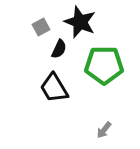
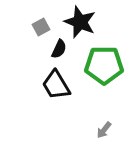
black trapezoid: moved 2 px right, 3 px up
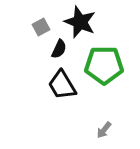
black trapezoid: moved 6 px right
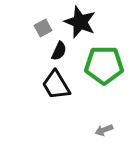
gray square: moved 2 px right, 1 px down
black semicircle: moved 2 px down
black trapezoid: moved 6 px left
gray arrow: rotated 30 degrees clockwise
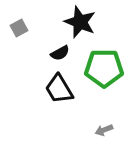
gray square: moved 24 px left
black semicircle: moved 1 px right, 2 px down; rotated 36 degrees clockwise
green pentagon: moved 3 px down
black trapezoid: moved 3 px right, 4 px down
